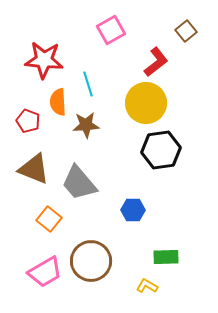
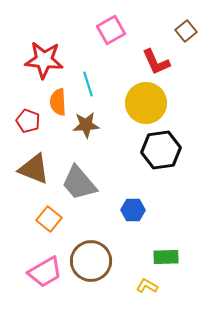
red L-shape: rotated 104 degrees clockwise
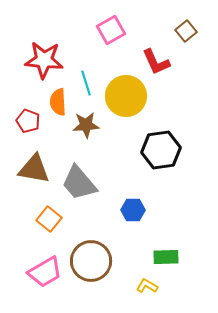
cyan line: moved 2 px left, 1 px up
yellow circle: moved 20 px left, 7 px up
brown triangle: rotated 12 degrees counterclockwise
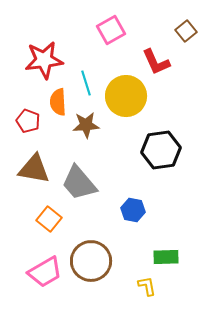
red star: rotated 12 degrees counterclockwise
blue hexagon: rotated 10 degrees clockwise
yellow L-shape: rotated 50 degrees clockwise
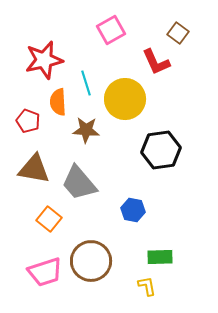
brown square: moved 8 px left, 2 px down; rotated 15 degrees counterclockwise
red star: rotated 6 degrees counterclockwise
yellow circle: moved 1 px left, 3 px down
brown star: moved 5 px down; rotated 8 degrees clockwise
green rectangle: moved 6 px left
pink trapezoid: rotated 12 degrees clockwise
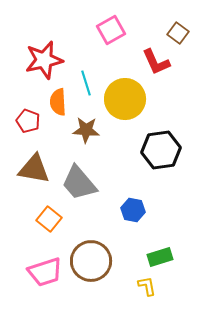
green rectangle: rotated 15 degrees counterclockwise
